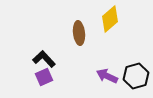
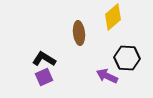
yellow diamond: moved 3 px right, 2 px up
black L-shape: rotated 15 degrees counterclockwise
black hexagon: moved 9 px left, 18 px up; rotated 20 degrees clockwise
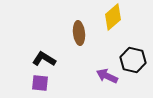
black hexagon: moved 6 px right, 2 px down; rotated 10 degrees clockwise
purple square: moved 4 px left, 6 px down; rotated 30 degrees clockwise
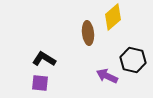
brown ellipse: moved 9 px right
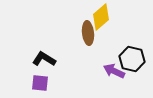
yellow diamond: moved 12 px left
black hexagon: moved 1 px left, 1 px up
purple arrow: moved 7 px right, 5 px up
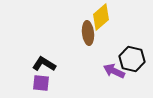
black L-shape: moved 5 px down
purple square: moved 1 px right
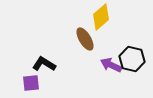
brown ellipse: moved 3 px left, 6 px down; rotated 25 degrees counterclockwise
purple arrow: moved 3 px left, 6 px up
purple square: moved 10 px left; rotated 12 degrees counterclockwise
